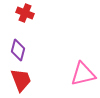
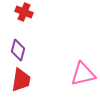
red cross: moved 1 px left, 1 px up
red trapezoid: rotated 30 degrees clockwise
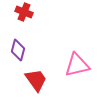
pink triangle: moved 6 px left, 9 px up
red trapezoid: moved 15 px right; rotated 45 degrees counterclockwise
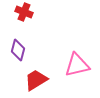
red trapezoid: rotated 85 degrees counterclockwise
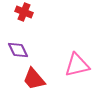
purple diamond: rotated 40 degrees counterclockwise
red trapezoid: moved 2 px left, 1 px up; rotated 100 degrees counterclockwise
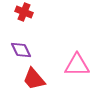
purple diamond: moved 3 px right
pink triangle: rotated 12 degrees clockwise
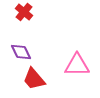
red cross: rotated 18 degrees clockwise
purple diamond: moved 2 px down
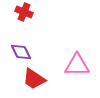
red cross: rotated 18 degrees counterclockwise
red trapezoid: rotated 15 degrees counterclockwise
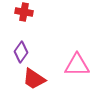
red cross: rotated 12 degrees counterclockwise
purple diamond: rotated 60 degrees clockwise
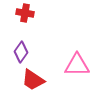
red cross: moved 1 px right, 1 px down
red trapezoid: moved 1 px left, 1 px down
